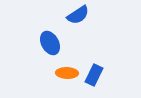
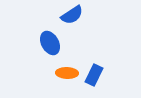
blue semicircle: moved 6 px left
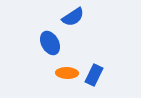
blue semicircle: moved 1 px right, 2 px down
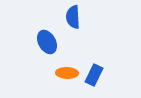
blue semicircle: rotated 120 degrees clockwise
blue ellipse: moved 3 px left, 1 px up
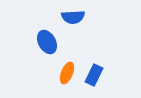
blue semicircle: rotated 90 degrees counterclockwise
orange ellipse: rotated 70 degrees counterclockwise
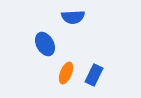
blue ellipse: moved 2 px left, 2 px down
orange ellipse: moved 1 px left
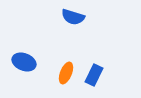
blue semicircle: rotated 20 degrees clockwise
blue ellipse: moved 21 px left, 18 px down; rotated 40 degrees counterclockwise
